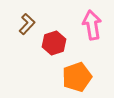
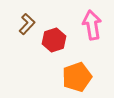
red hexagon: moved 3 px up
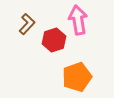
pink arrow: moved 14 px left, 5 px up
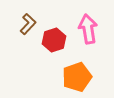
pink arrow: moved 10 px right, 9 px down
brown L-shape: moved 1 px right
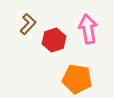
orange pentagon: moved 2 px down; rotated 28 degrees clockwise
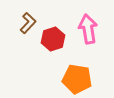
brown L-shape: moved 1 px up
red hexagon: moved 1 px left, 1 px up
